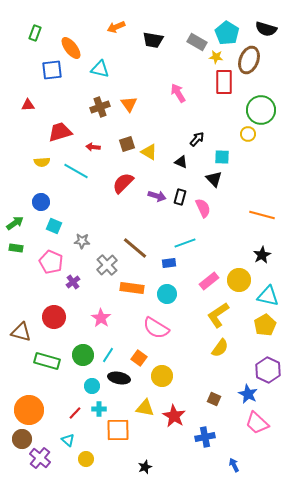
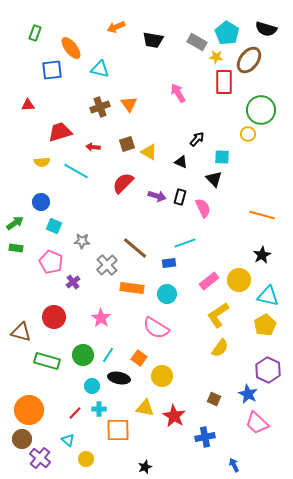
brown ellipse at (249, 60): rotated 16 degrees clockwise
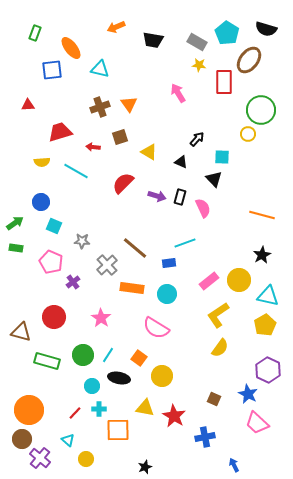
yellow star at (216, 57): moved 17 px left, 8 px down
brown square at (127, 144): moved 7 px left, 7 px up
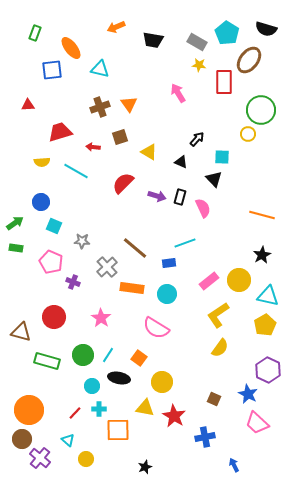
gray cross at (107, 265): moved 2 px down
purple cross at (73, 282): rotated 32 degrees counterclockwise
yellow circle at (162, 376): moved 6 px down
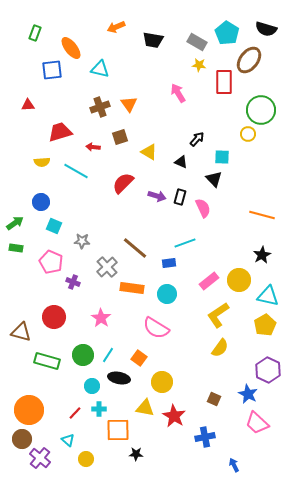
black star at (145, 467): moved 9 px left, 13 px up; rotated 24 degrees clockwise
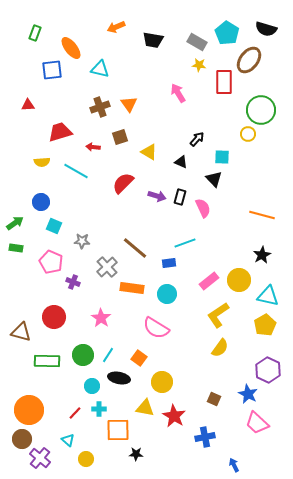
green rectangle at (47, 361): rotated 15 degrees counterclockwise
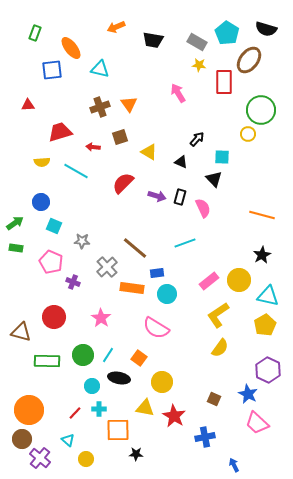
blue rectangle at (169, 263): moved 12 px left, 10 px down
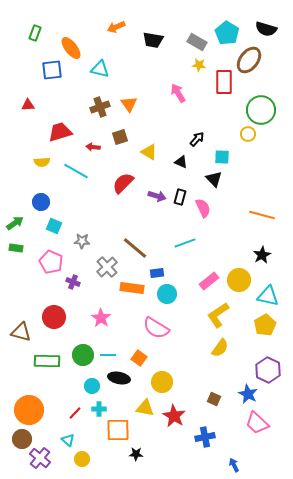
cyan line at (108, 355): rotated 56 degrees clockwise
yellow circle at (86, 459): moved 4 px left
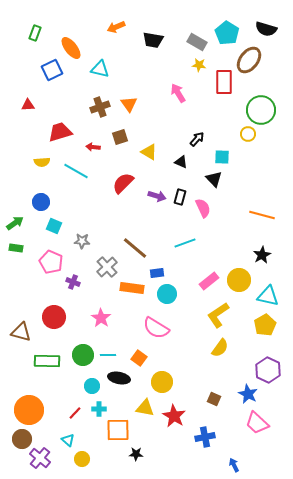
blue square at (52, 70): rotated 20 degrees counterclockwise
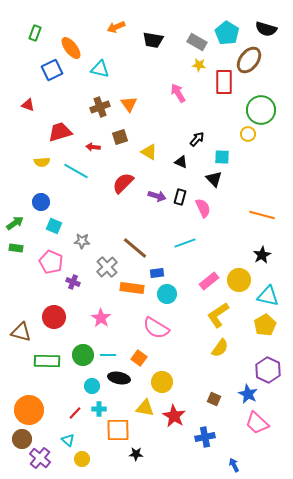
red triangle at (28, 105): rotated 24 degrees clockwise
